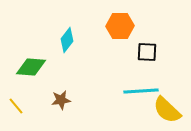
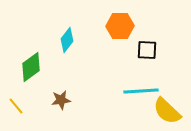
black square: moved 2 px up
green diamond: rotated 40 degrees counterclockwise
yellow semicircle: moved 1 px down
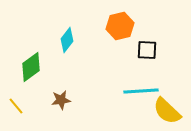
orange hexagon: rotated 12 degrees counterclockwise
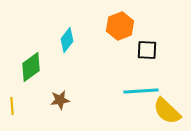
orange hexagon: rotated 8 degrees counterclockwise
brown star: moved 1 px left
yellow line: moved 4 px left; rotated 36 degrees clockwise
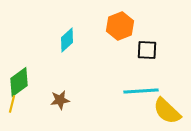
cyan diamond: rotated 10 degrees clockwise
green diamond: moved 12 px left, 15 px down
yellow line: moved 2 px up; rotated 18 degrees clockwise
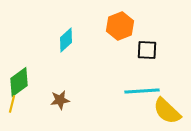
cyan diamond: moved 1 px left
cyan line: moved 1 px right
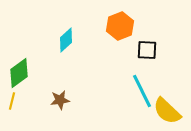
green diamond: moved 9 px up
cyan line: rotated 68 degrees clockwise
yellow line: moved 3 px up
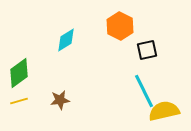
orange hexagon: rotated 12 degrees counterclockwise
cyan diamond: rotated 10 degrees clockwise
black square: rotated 15 degrees counterclockwise
cyan line: moved 2 px right
yellow line: moved 7 px right; rotated 60 degrees clockwise
yellow semicircle: moved 3 px left; rotated 124 degrees clockwise
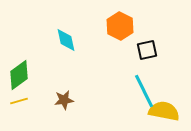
cyan diamond: rotated 70 degrees counterclockwise
green diamond: moved 2 px down
brown star: moved 4 px right
yellow semicircle: rotated 24 degrees clockwise
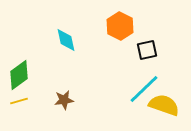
cyan line: moved 2 px up; rotated 72 degrees clockwise
yellow semicircle: moved 6 px up; rotated 8 degrees clockwise
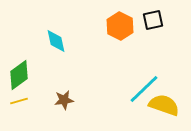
cyan diamond: moved 10 px left, 1 px down
black square: moved 6 px right, 30 px up
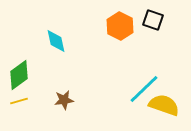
black square: rotated 30 degrees clockwise
